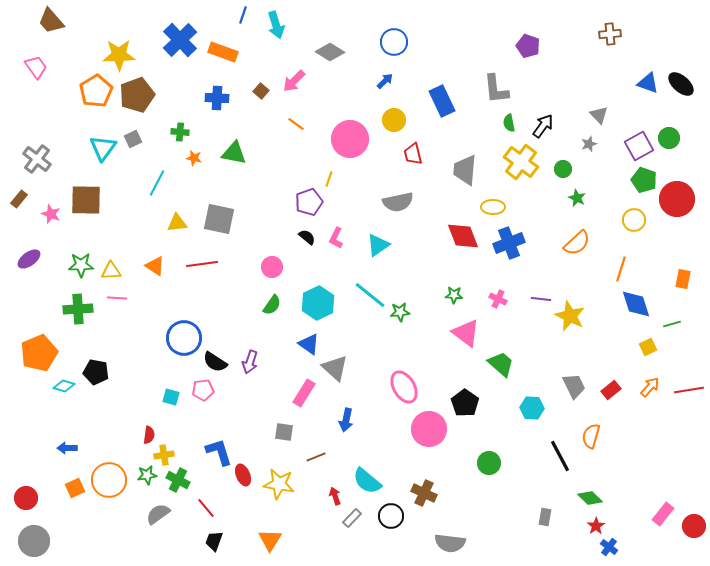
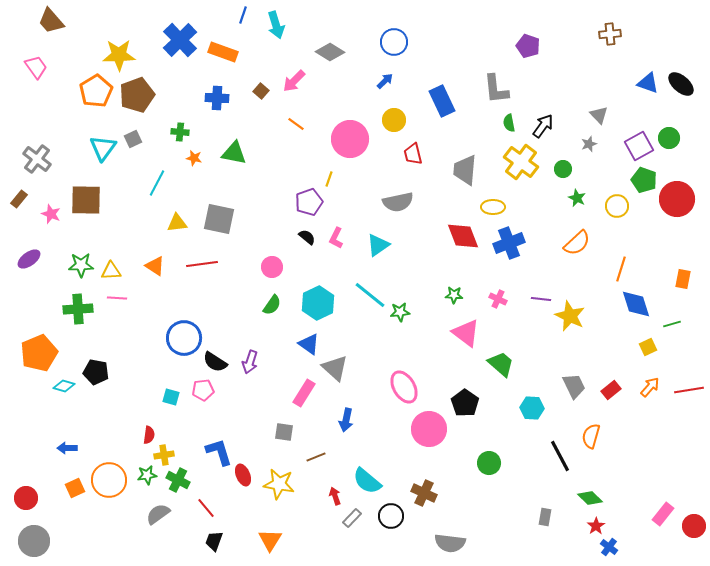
yellow circle at (634, 220): moved 17 px left, 14 px up
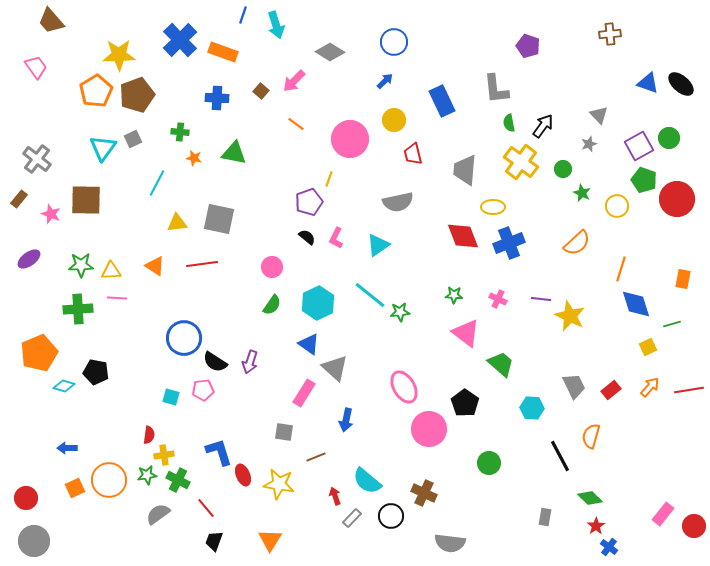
green star at (577, 198): moved 5 px right, 5 px up
